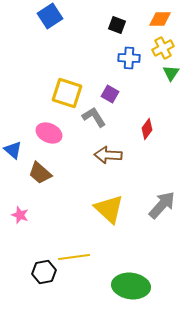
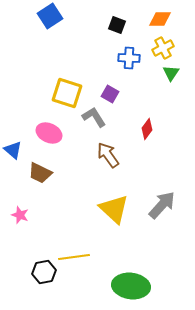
brown arrow: rotated 52 degrees clockwise
brown trapezoid: rotated 15 degrees counterclockwise
yellow triangle: moved 5 px right
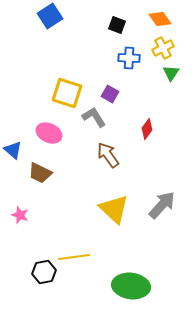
orange diamond: rotated 55 degrees clockwise
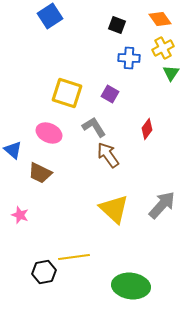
gray L-shape: moved 10 px down
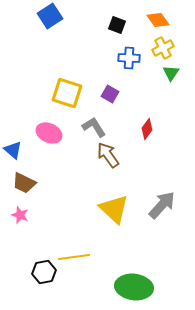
orange diamond: moved 2 px left, 1 px down
brown trapezoid: moved 16 px left, 10 px down
green ellipse: moved 3 px right, 1 px down
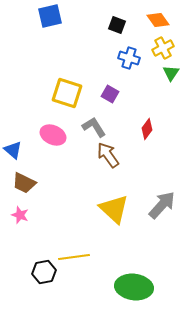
blue square: rotated 20 degrees clockwise
blue cross: rotated 15 degrees clockwise
pink ellipse: moved 4 px right, 2 px down
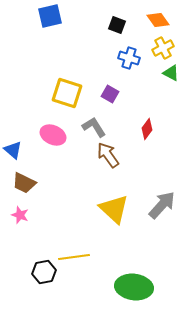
green triangle: rotated 36 degrees counterclockwise
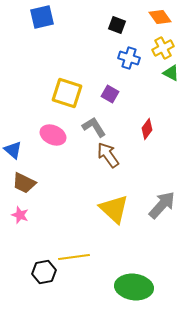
blue square: moved 8 px left, 1 px down
orange diamond: moved 2 px right, 3 px up
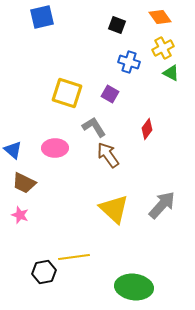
blue cross: moved 4 px down
pink ellipse: moved 2 px right, 13 px down; rotated 25 degrees counterclockwise
